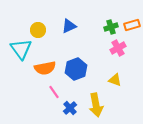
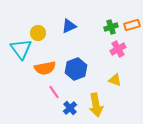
yellow circle: moved 3 px down
pink cross: moved 1 px down
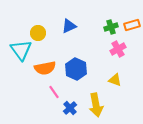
cyan triangle: moved 1 px down
blue hexagon: rotated 15 degrees counterclockwise
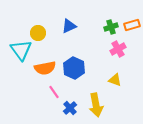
blue hexagon: moved 2 px left, 1 px up
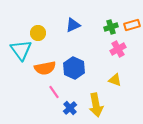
blue triangle: moved 4 px right, 1 px up
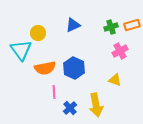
pink cross: moved 2 px right, 2 px down
pink line: rotated 32 degrees clockwise
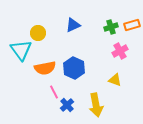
pink line: rotated 24 degrees counterclockwise
blue cross: moved 3 px left, 3 px up
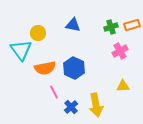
blue triangle: rotated 35 degrees clockwise
yellow triangle: moved 8 px right, 6 px down; rotated 24 degrees counterclockwise
blue cross: moved 4 px right, 2 px down
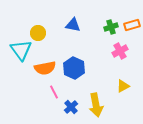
yellow triangle: rotated 24 degrees counterclockwise
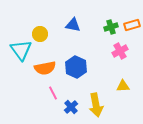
yellow circle: moved 2 px right, 1 px down
blue hexagon: moved 2 px right, 1 px up
yellow triangle: rotated 24 degrees clockwise
pink line: moved 1 px left, 1 px down
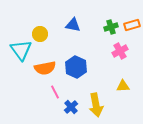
pink line: moved 2 px right, 1 px up
